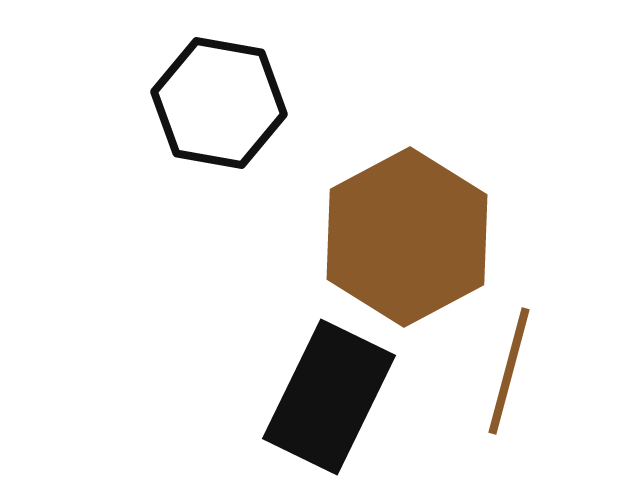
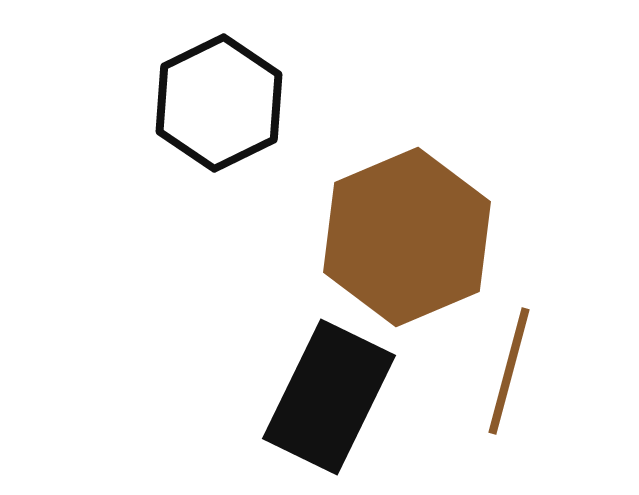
black hexagon: rotated 24 degrees clockwise
brown hexagon: rotated 5 degrees clockwise
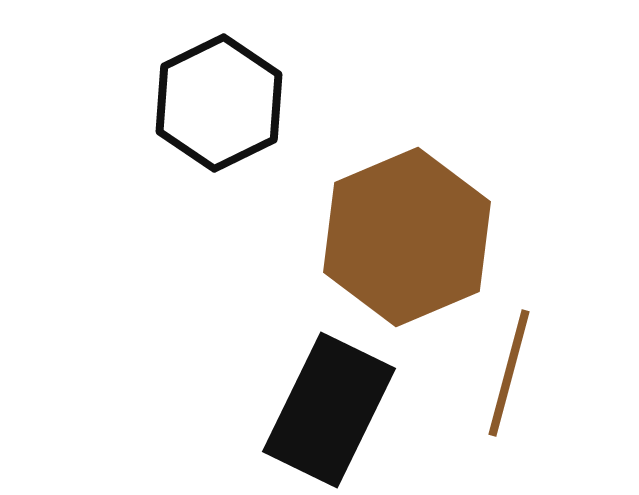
brown line: moved 2 px down
black rectangle: moved 13 px down
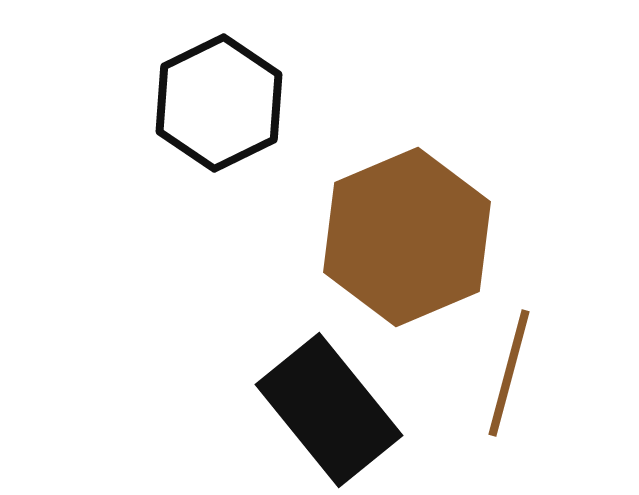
black rectangle: rotated 65 degrees counterclockwise
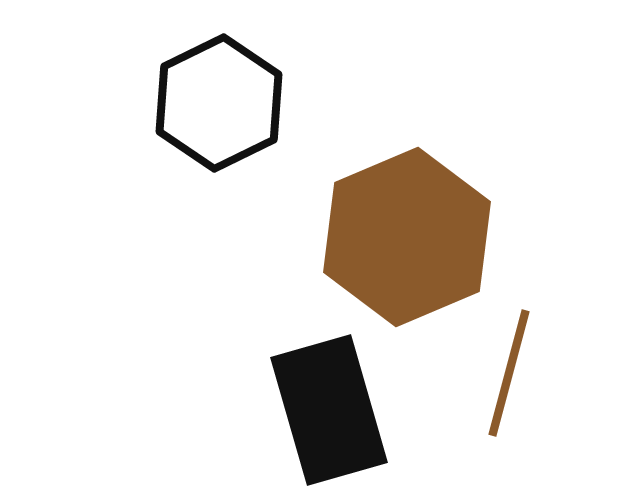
black rectangle: rotated 23 degrees clockwise
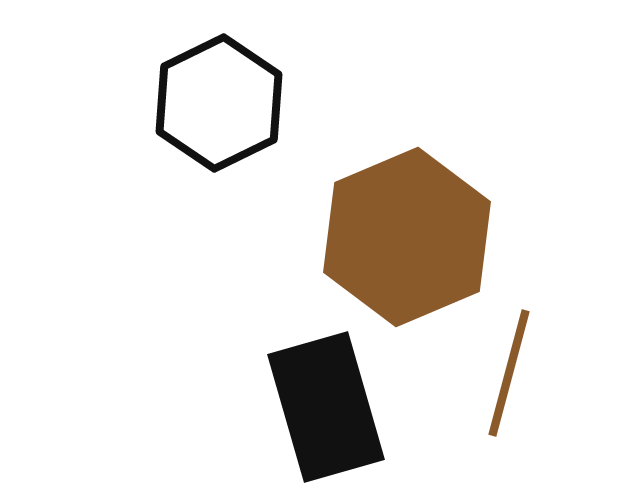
black rectangle: moved 3 px left, 3 px up
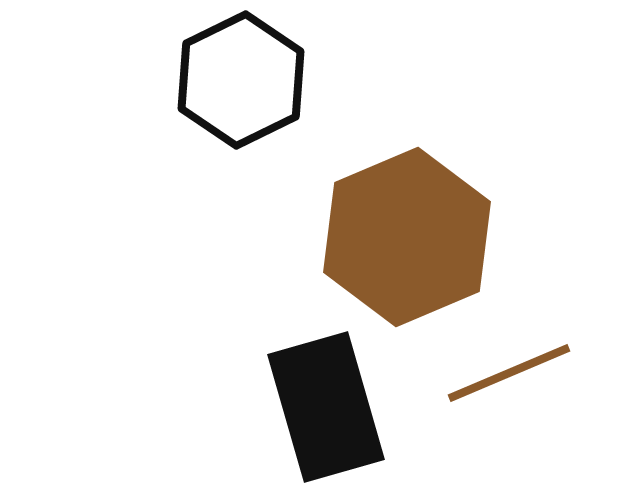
black hexagon: moved 22 px right, 23 px up
brown line: rotated 52 degrees clockwise
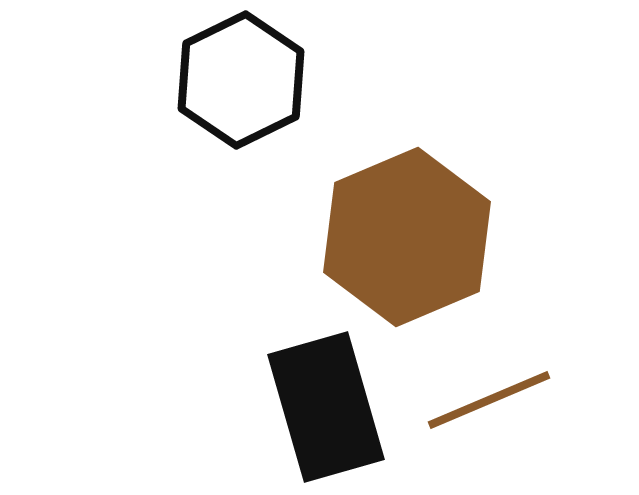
brown line: moved 20 px left, 27 px down
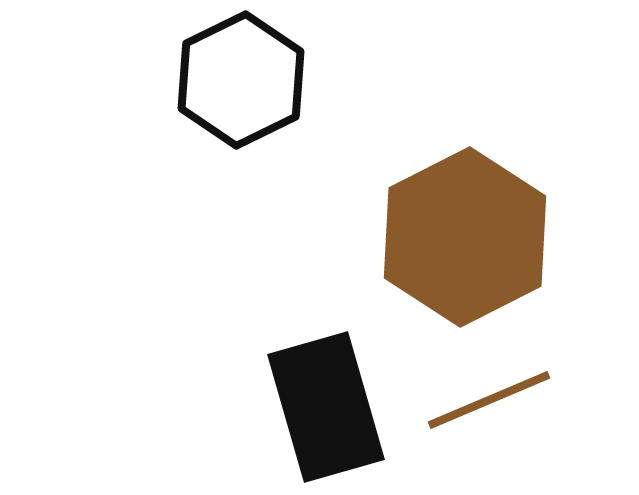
brown hexagon: moved 58 px right; rotated 4 degrees counterclockwise
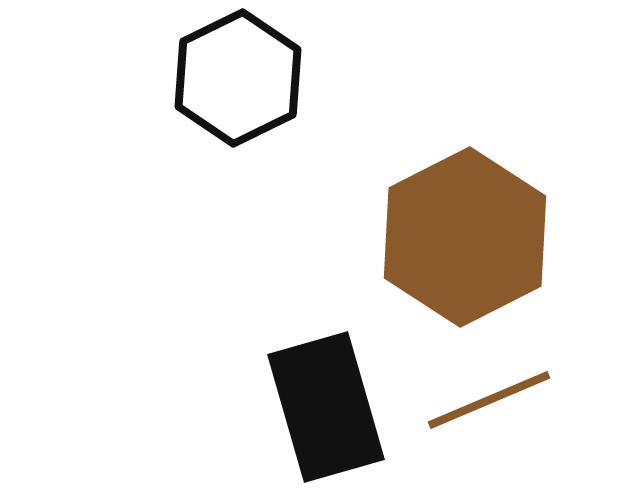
black hexagon: moved 3 px left, 2 px up
